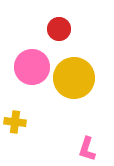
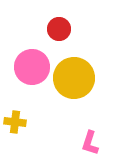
pink L-shape: moved 3 px right, 6 px up
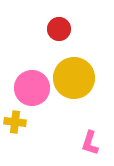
pink circle: moved 21 px down
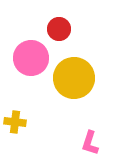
pink circle: moved 1 px left, 30 px up
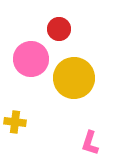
pink circle: moved 1 px down
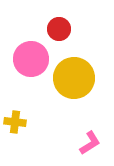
pink L-shape: rotated 140 degrees counterclockwise
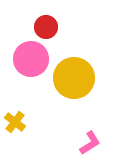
red circle: moved 13 px left, 2 px up
yellow cross: rotated 30 degrees clockwise
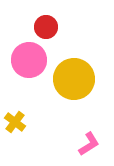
pink circle: moved 2 px left, 1 px down
yellow circle: moved 1 px down
pink L-shape: moved 1 px left, 1 px down
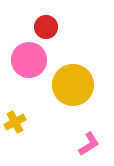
yellow circle: moved 1 px left, 6 px down
yellow cross: rotated 25 degrees clockwise
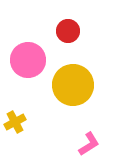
red circle: moved 22 px right, 4 px down
pink circle: moved 1 px left
